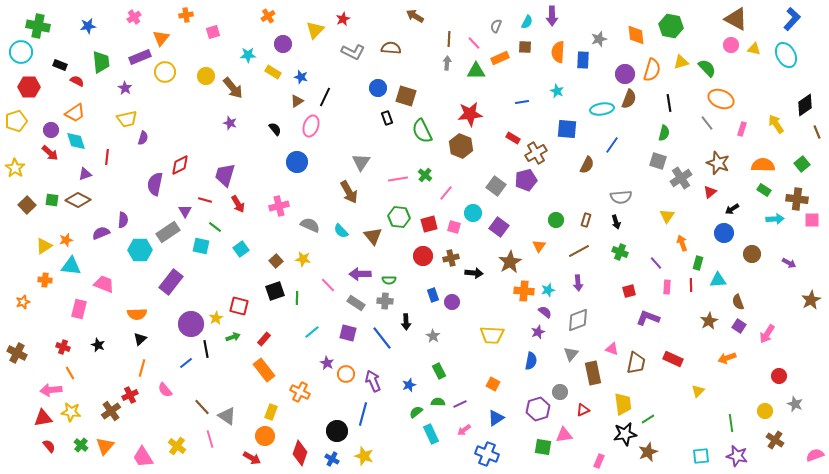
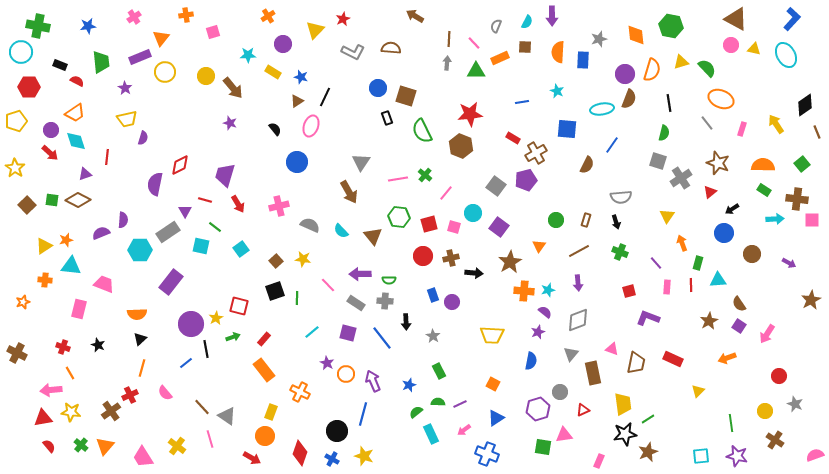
brown semicircle at (738, 302): moved 1 px right, 2 px down; rotated 14 degrees counterclockwise
pink semicircle at (165, 390): moved 3 px down
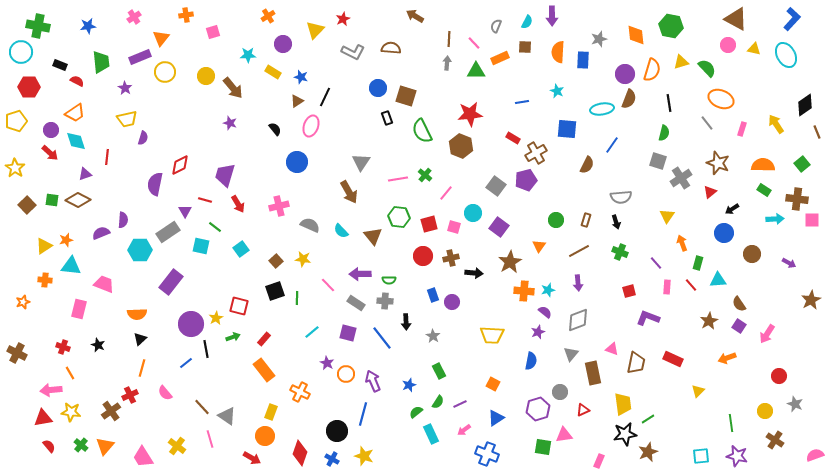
pink circle at (731, 45): moved 3 px left
red line at (691, 285): rotated 40 degrees counterclockwise
green semicircle at (438, 402): rotated 120 degrees clockwise
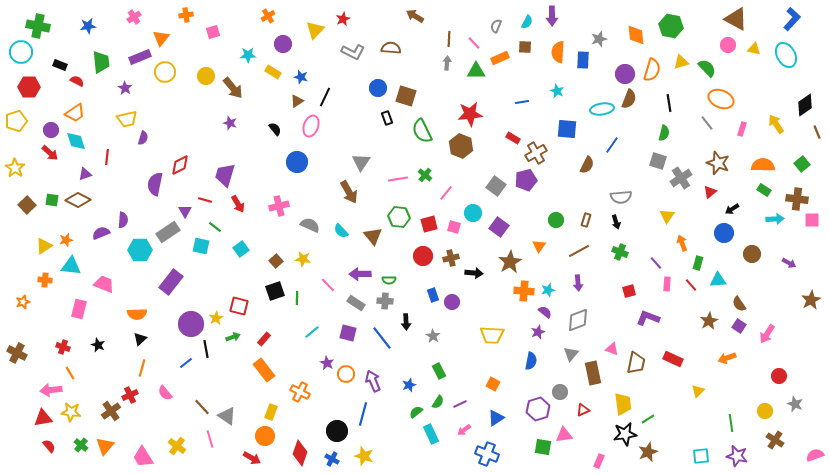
pink rectangle at (667, 287): moved 3 px up
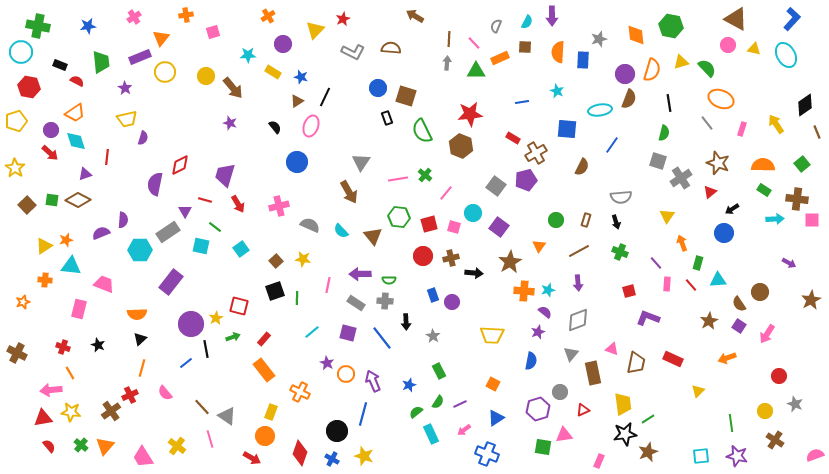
red hexagon at (29, 87): rotated 10 degrees clockwise
cyan ellipse at (602, 109): moved 2 px left, 1 px down
black semicircle at (275, 129): moved 2 px up
brown semicircle at (587, 165): moved 5 px left, 2 px down
brown circle at (752, 254): moved 8 px right, 38 px down
pink line at (328, 285): rotated 56 degrees clockwise
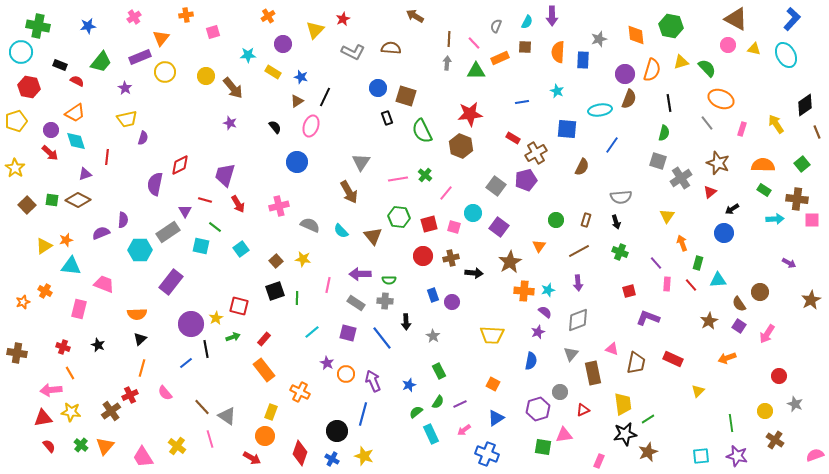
green trapezoid at (101, 62): rotated 45 degrees clockwise
orange cross at (45, 280): moved 11 px down; rotated 24 degrees clockwise
brown cross at (17, 353): rotated 18 degrees counterclockwise
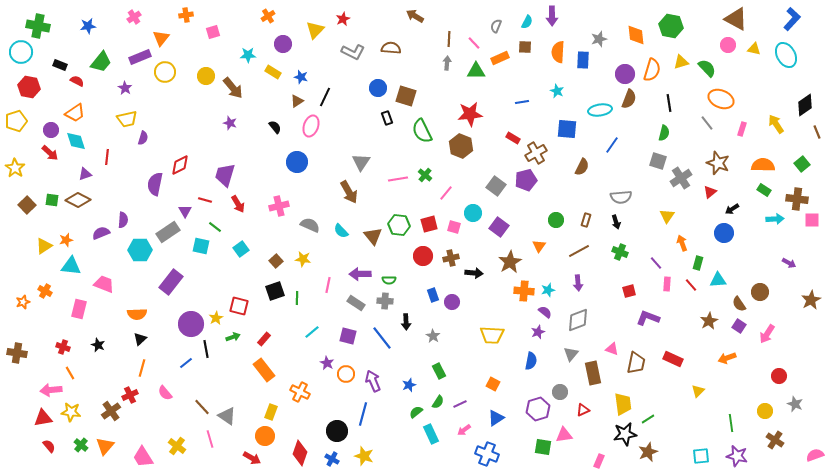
green hexagon at (399, 217): moved 8 px down
purple square at (348, 333): moved 3 px down
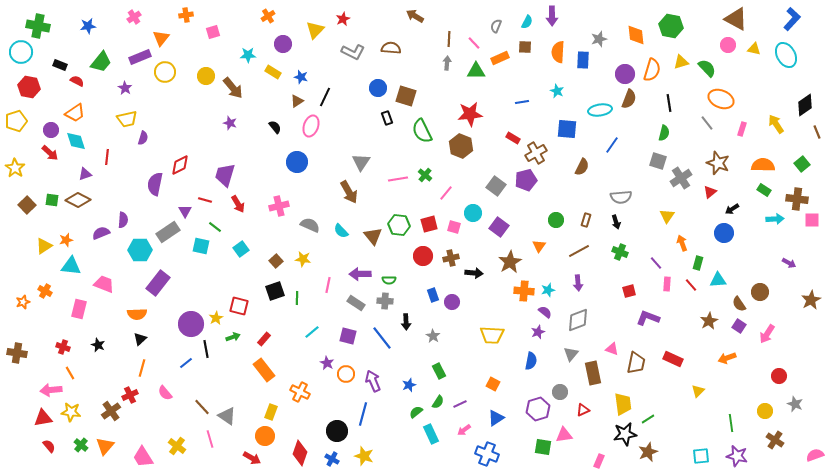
purple rectangle at (171, 282): moved 13 px left, 1 px down
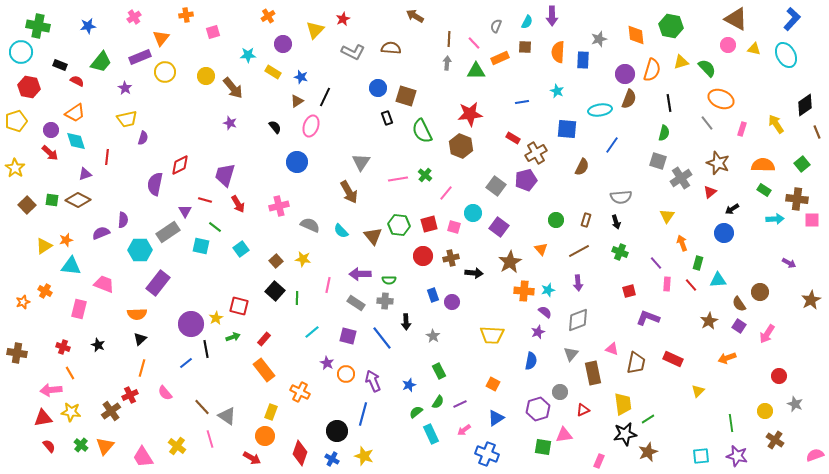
orange triangle at (539, 246): moved 2 px right, 3 px down; rotated 16 degrees counterclockwise
black square at (275, 291): rotated 30 degrees counterclockwise
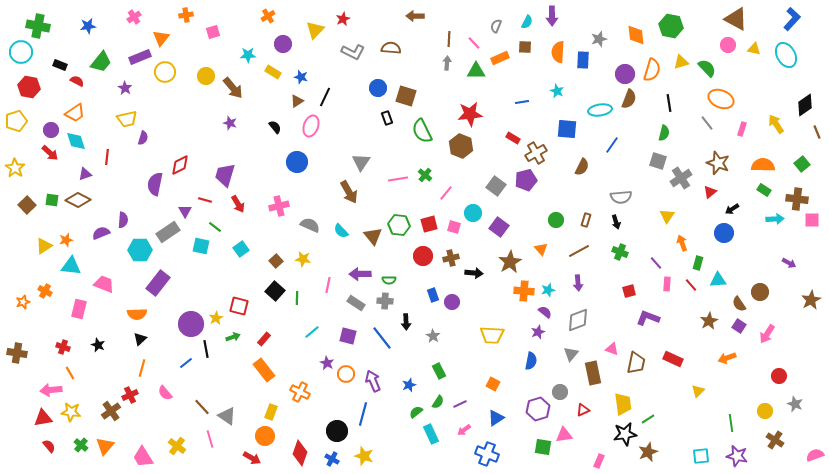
brown arrow at (415, 16): rotated 30 degrees counterclockwise
